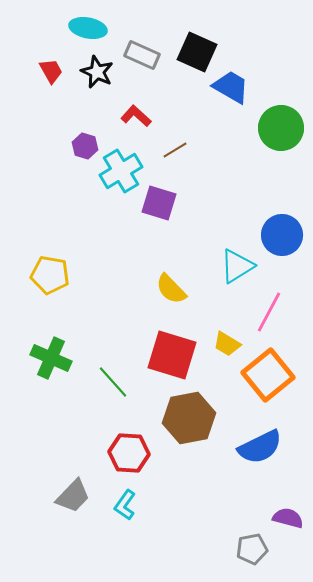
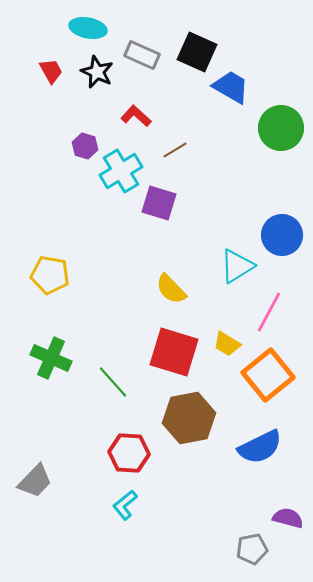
red square: moved 2 px right, 3 px up
gray trapezoid: moved 38 px left, 15 px up
cyan L-shape: rotated 16 degrees clockwise
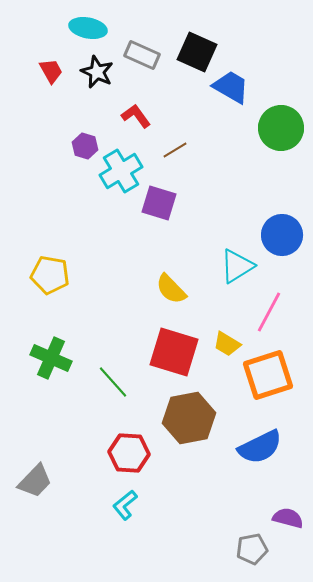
red L-shape: rotated 12 degrees clockwise
orange square: rotated 21 degrees clockwise
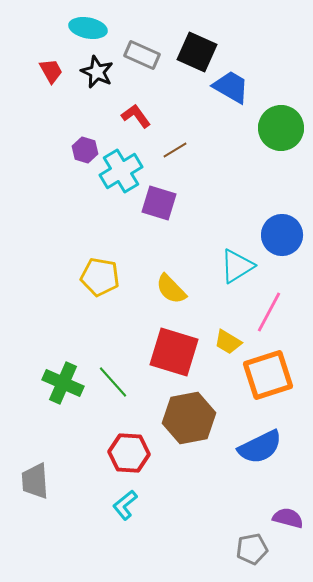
purple hexagon: moved 4 px down
yellow pentagon: moved 50 px right, 2 px down
yellow trapezoid: moved 1 px right, 2 px up
green cross: moved 12 px right, 25 px down
gray trapezoid: rotated 132 degrees clockwise
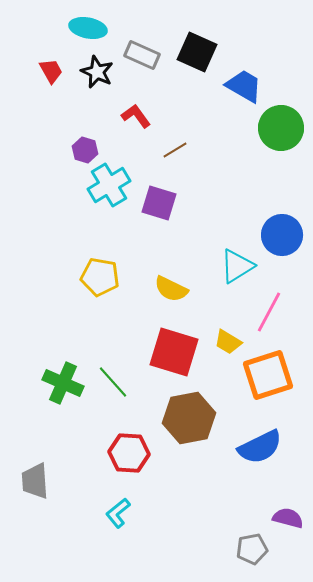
blue trapezoid: moved 13 px right, 1 px up
cyan cross: moved 12 px left, 14 px down
yellow semicircle: rotated 20 degrees counterclockwise
cyan L-shape: moved 7 px left, 8 px down
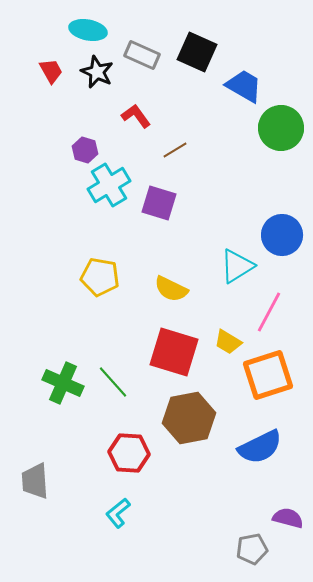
cyan ellipse: moved 2 px down
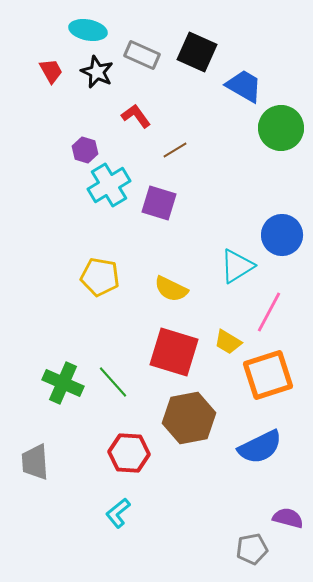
gray trapezoid: moved 19 px up
